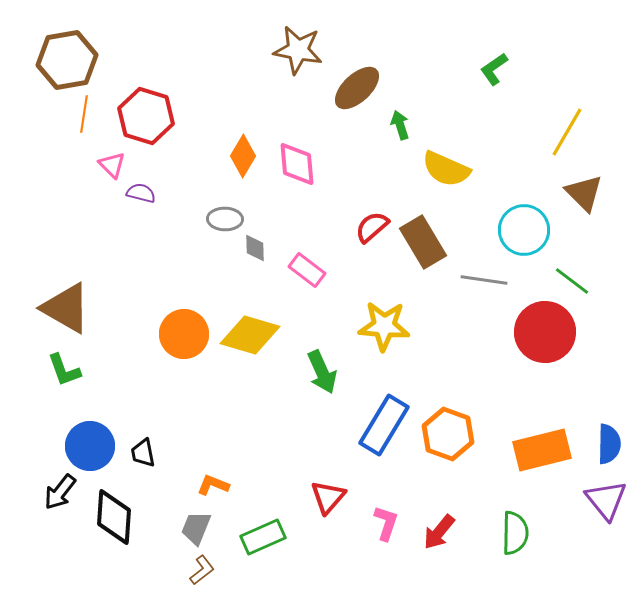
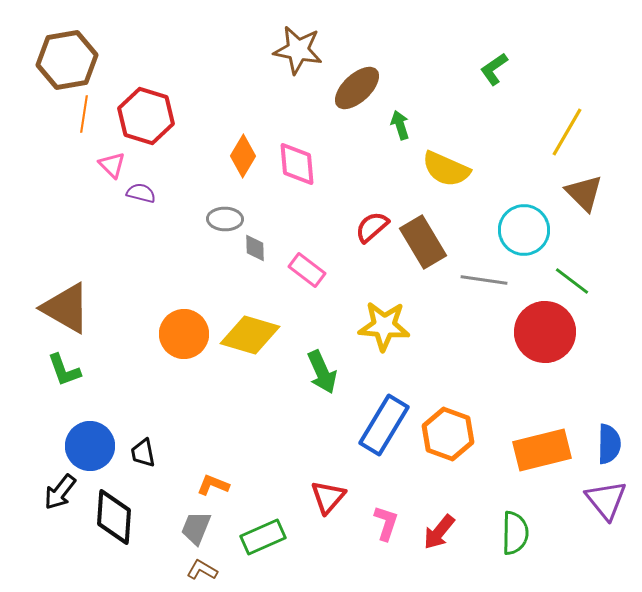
brown L-shape at (202, 570): rotated 112 degrees counterclockwise
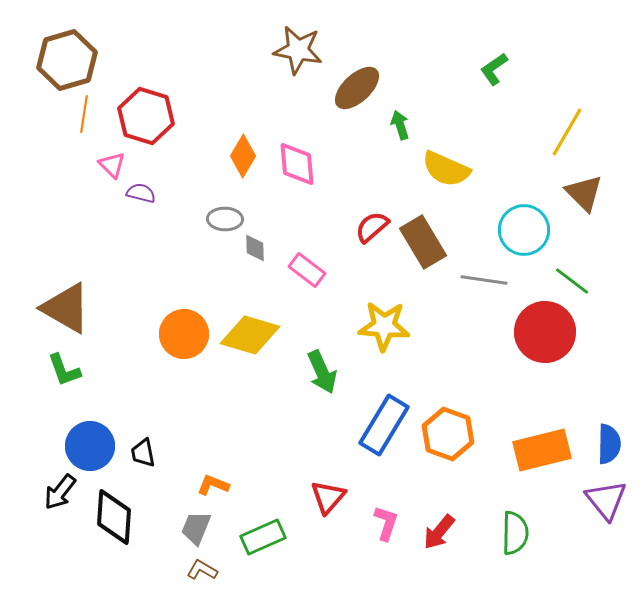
brown hexagon at (67, 60): rotated 6 degrees counterclockwise
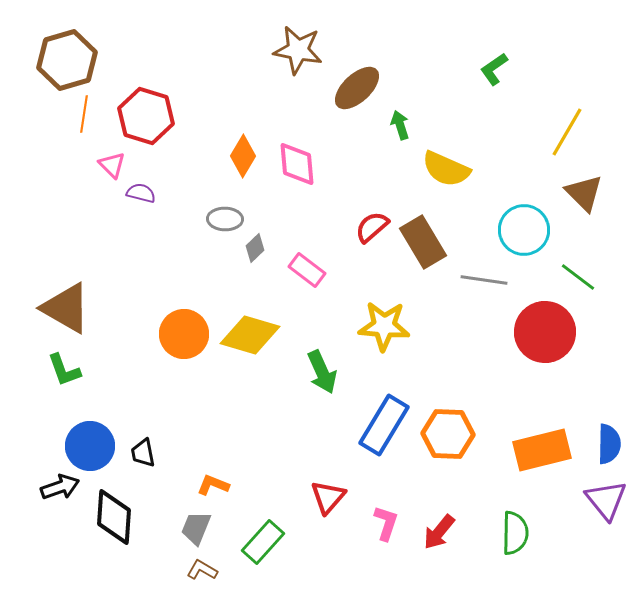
gray diamond at (255, 248): rotated 48 degrees clockwise
green line at (572, 281): moved 6 px right, 4 px up
orange hexagon at (448, 434): rotated 18 degrees counterclockwise
black arrow at (60, 492): moved 5 px up; rotated 147 degrees counterclockwise
green rectangle at (263, 537): moved 5 px down; rotated 24 degrees counterclockwise
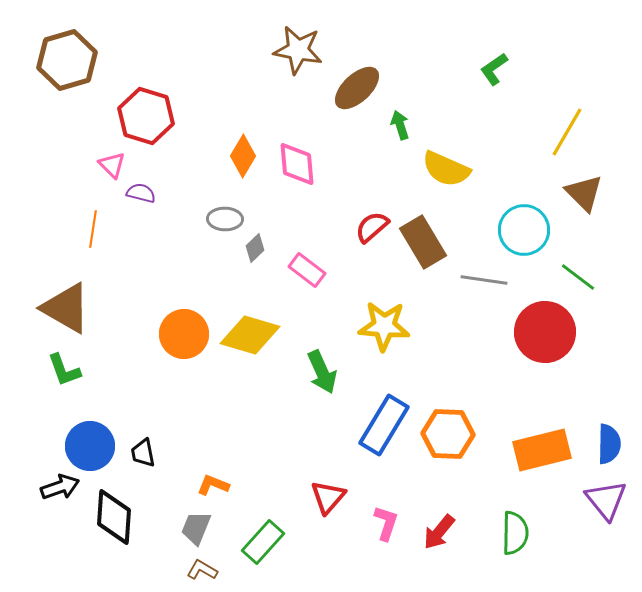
orange line at (84, 114): moved 9 px right, 115 px down
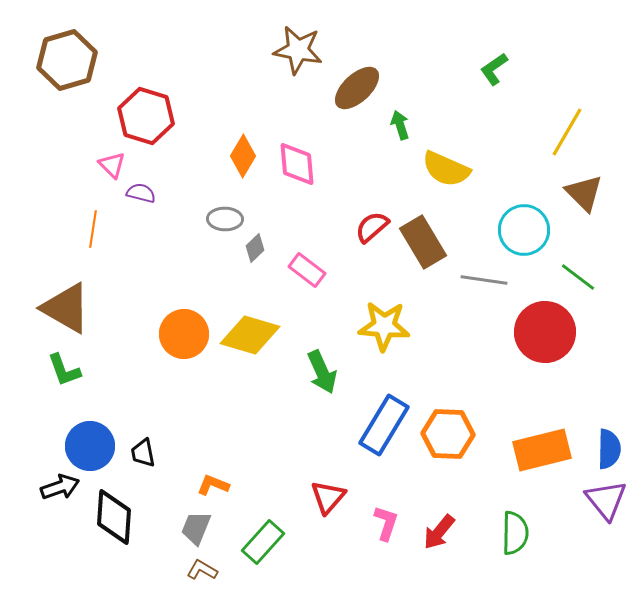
blue semicircle at (609, 444): moved 5 px down
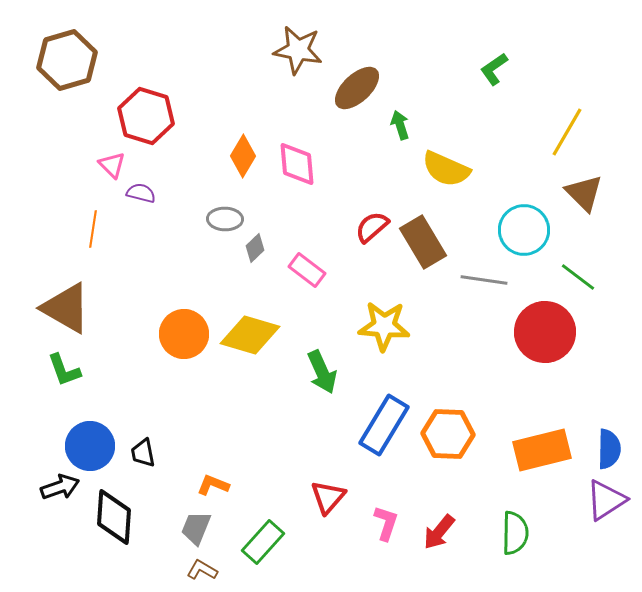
purple triangle at (606, 500): rotated 36 degrees clockwise
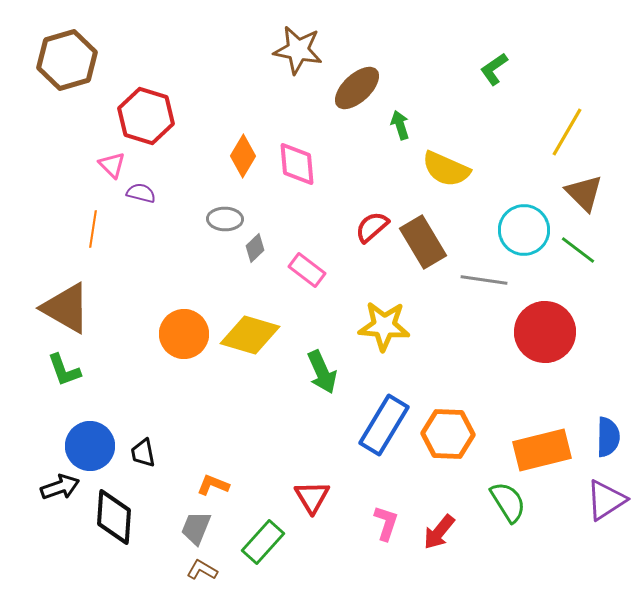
green line at (578, 277): moved 27 px up
blue semicircle at (609, 449): moved 1 px left, 12 px up
red triangle at (328, 497): moved 16 px left; rotated 12 degrees counterclockwise
green semicircle at (515, 533): moved 7 px left, 31 px up; rotated 33 degrees counterclockwise
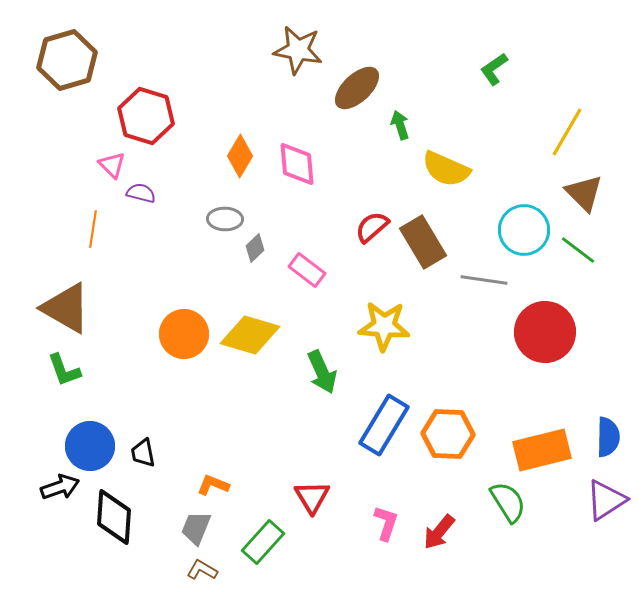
orange diamond at (243, 156): moved 3 px left
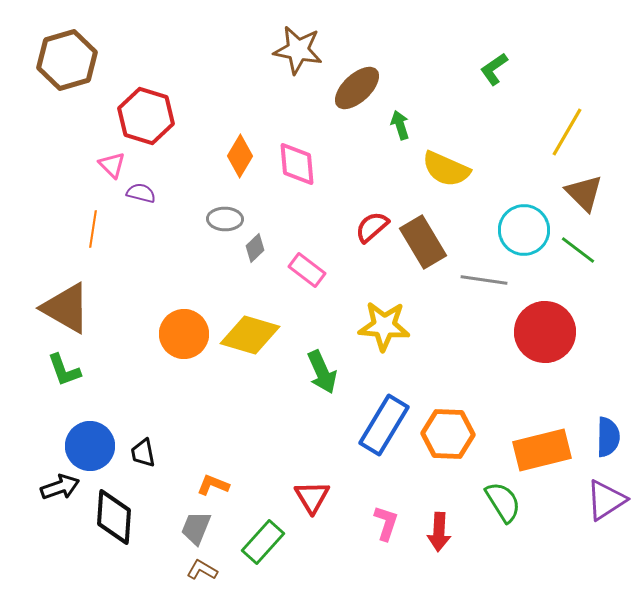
green semicircle at (508, 502): moved 5 px left
red arrow at (439, 532): rotated 36 degrees counterclockwise
